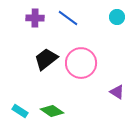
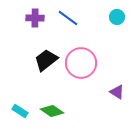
black trapezoid: moved 1 px down
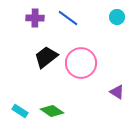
black trapezoid: moved 3 px up
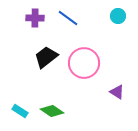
cyan circle: moved 1 px right, 1 px up
pink circle: moved 3 px right
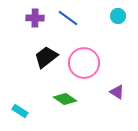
green diamond: moved 13 px right, 12 px up
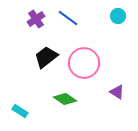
purple cross: moved 1 px right, 1 px down; rotated 36 degrees counterclockwise
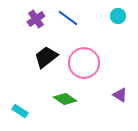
purple triangle: moved 3 px right, 3 px down
